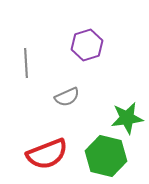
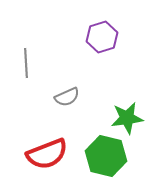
purple hexagon: moved 15 px right, 8 px up
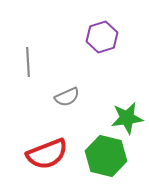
gray line: moved 2 px right, 1 px up
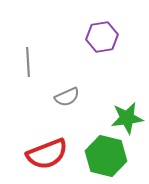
purple hexagon: rotated 8 degrees clockwise
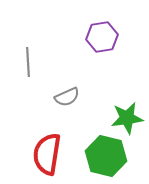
red semicircle: rotated 120 degrees clockwise
